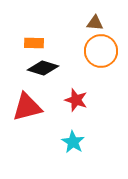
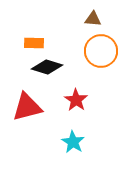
brown triangle: moved 2 px left, 4 px up
black diamond: moved 4 px right, 1 px up
red star: rotated 15 degrees clockwise
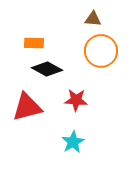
black diamond: moved 2 px down; rotated 12 degrees clockwise
red star: rotated 30 degrees counterclockwise
cyan star: rotated 10 degrees clockwise
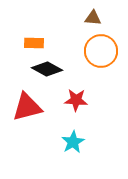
brown triangle: moved 1 px up
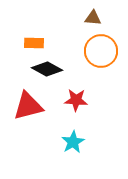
red triangle: moved 1 px right, 1 px up
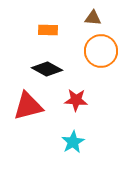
orange rectangle: moved 14 px right, 13 px up
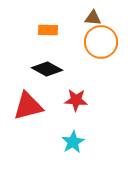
orange circle: moved 9 px up
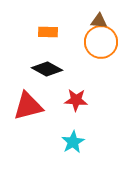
brown triangle: moved 6 px right, 3 px down
orange rectangle: moved 2 px down
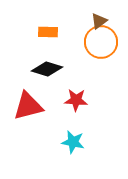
brown triangle: rotated 42 degrees counterclockwise
black diamond: rotated 12 degrees counterclockwise
cyan star: rotated 30 degrees counterclockwise
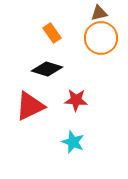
brown triangle: moved 8 px up; rotated 24 degrees clockwise
orange rectangle: moved 4 px right, 1 px down; rotated 54 degrees clockwise
orange circle: moved 4 px up
red triangle: moved 2 px right; rotated 12 degrees counterclockwise
cyan star: rotated 10 degrees clockwise
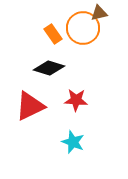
orange rectangle: moved 1 px right, 1 px down
orange circle: moved 18 px left, 10 px up
black diamond: moved 2 px right, 1 px up
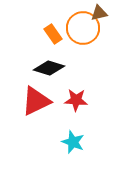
red triangle: moved 6 px right, 5 px up
